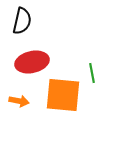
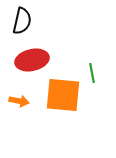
red ellipse: moved 2 px up
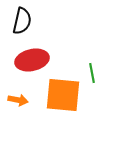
orange arrow: moved 1 px left, 1 px up
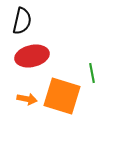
red ellipse: moved 4 px up
orange square: moved 1 px left, 1 px down; rotated 12 degrees clockwise
orange arrow: moved 9 px right, 1 px up
